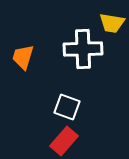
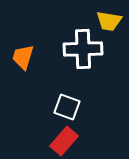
yellow trapezoid: moved 3 px left, 2 px up
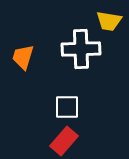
white cross: moved 2 px left
white square: rotated 20 degrees counterclockwise
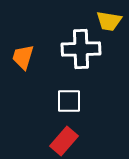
white square: moved 2 px right, 6 px up
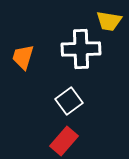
white square: rotated 36 degrees counterclockwise
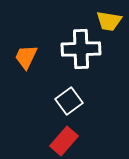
orange trapezoid: moved 3 px right; rotated 8 degrees clockwise
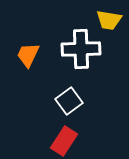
yellow trapezoid: moved 1 px up
orange trapezoid: moved 2 px right, 2 px up
red rectangle: rotated 8 degrees counterclockwise
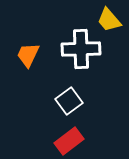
yellow trapezoid: rotated 40 degrees clockwise
red rectangle: moved 5 px right; rotated 20 degrees clockwise
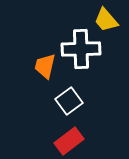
yellow trapezoid: moved 3 px left
orange trapezoid: moved 17 px right, 11 px down; rotated 12 degrees counterclockwise
